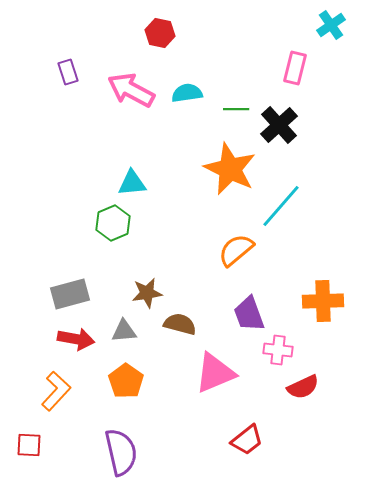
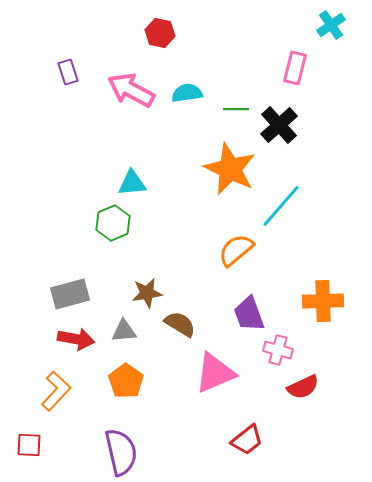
brown semicircle: rotated 16 degrees clockwise
pink cross: rotated 8 degrees clockwise
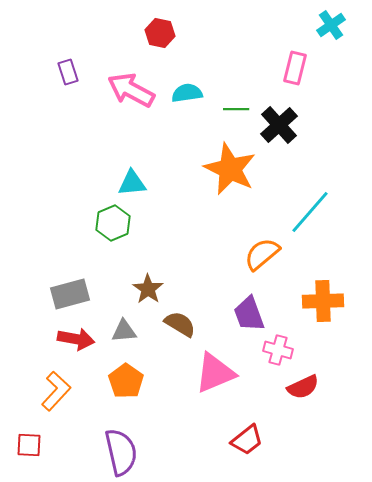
cyan line: moved 29 px right, 6 px down
orange semicircle: moved 26 px right, 4 px down
brown star: moved 1 px right, 4 px up; rotated 28 degrees counterclockwise
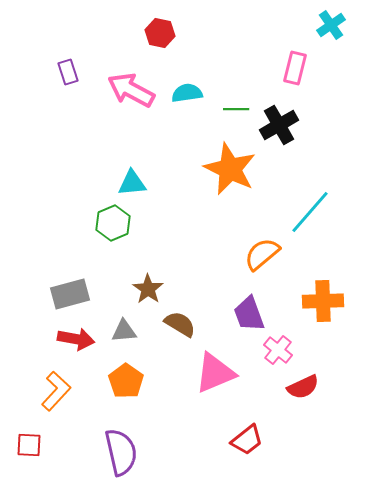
black cross: rotated 12 degrees clockwise
pink cross: rotated 24 degrees clockwise
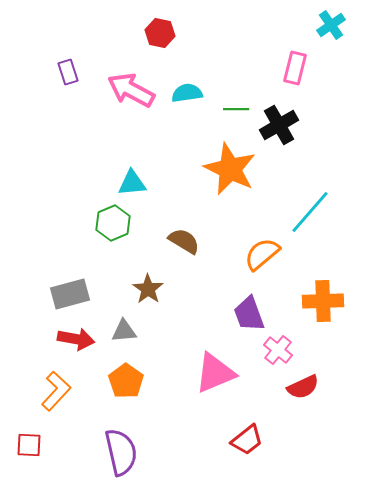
brown semicircle: moved 4 px right, 83 px up
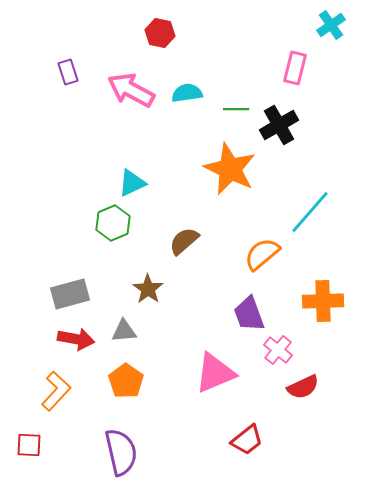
cyan triangle: rotated 20 degrees counterclockwise
brown semicircle: rotated 72 degrees counterclockwise
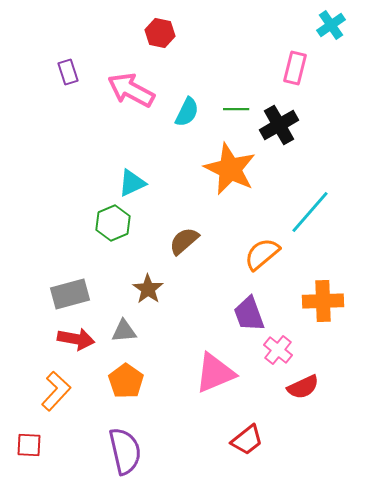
cyan semicircle: moved 19 px down; rotated 124 degrees clockwise
purple semicircle: moved 4 px right, 1 px up
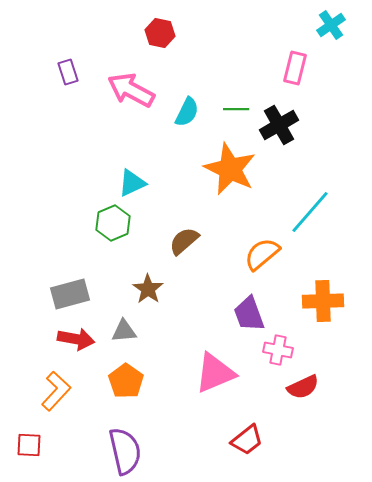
pink cross: rotated 28 degrees counterclockwise
